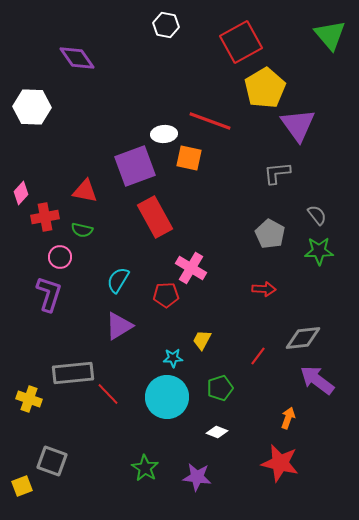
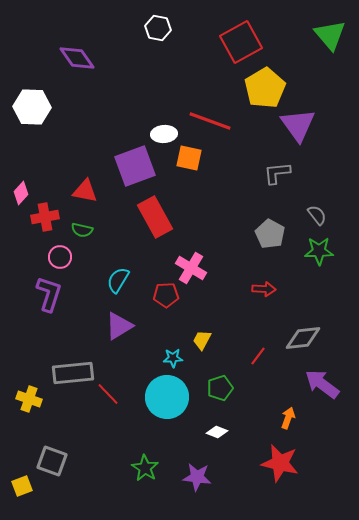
white hexagon at (166, 25): moved 8 px left, 3 px down
purple arrow at (317, 380): moved 5 px right, 4 px down
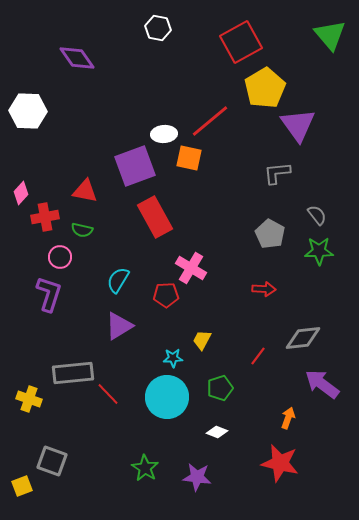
white hexagon at (32, 107): moved 4 px left, 4 px down
red line at (210, 121): rotated 60 degrees counterclockwise
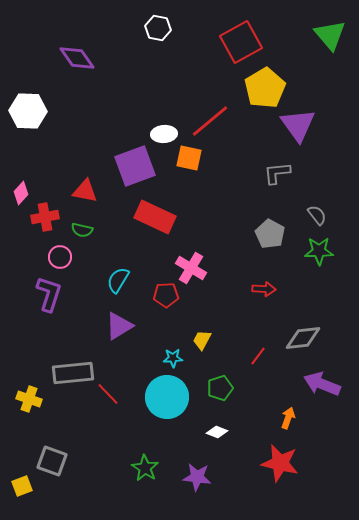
red rectangle at (155, 217): rotated 36 degrees counterclockwise
purple arrow at (322, 384): rotated 15 degrees counterclockwise
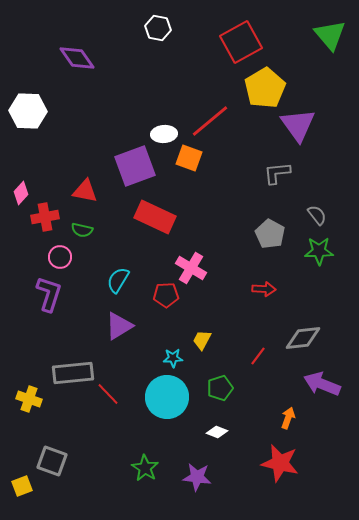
orange square at (189, 158): rotated 8 degrees clockwise
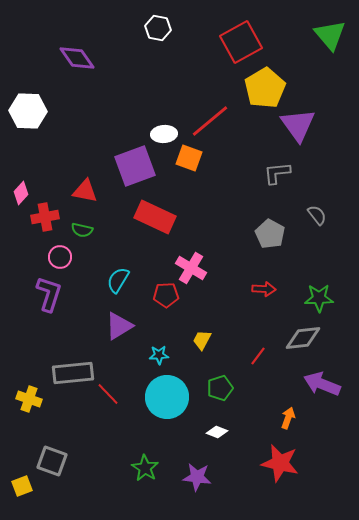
green star at (319, 251): moved 47 px down
cyan star at (173, 358): moved 14 px left, 3 px up
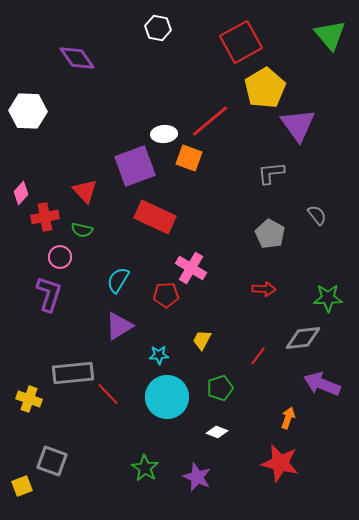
gray L-shape at (277, 173): moved 6 px left
red triangle at (85, 191): rotated 36 degrees clockwise
green star at (319, 298): moved 9 px right
purple star at (197, 477): rotated 16 degrees clockwise
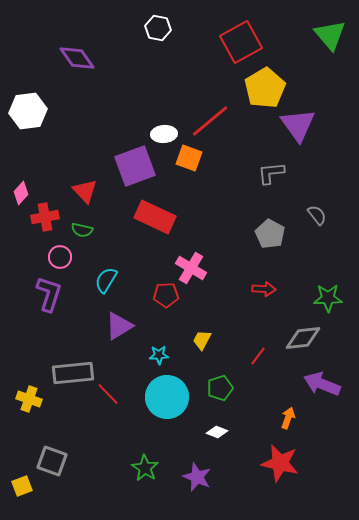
white hexagon at (28, 111): rotated 9 degrees counterclockwise
cyan semicircle at (118, 280): moved 12 px left
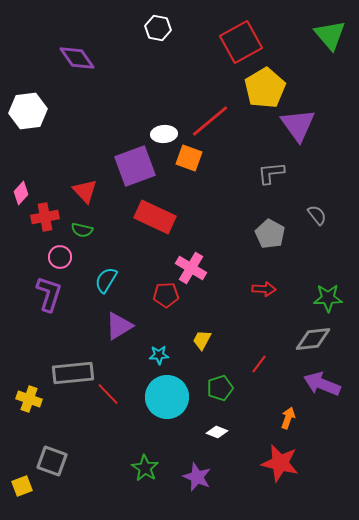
gray diamond at (303, 338): moved 10 px right, 1 px down
red line at (258, 356): moved 1 px right, 8 px down
